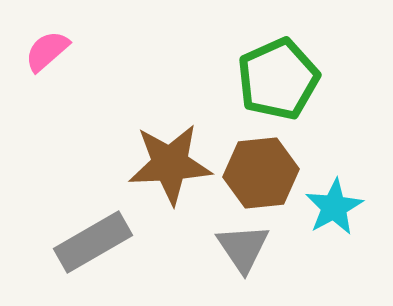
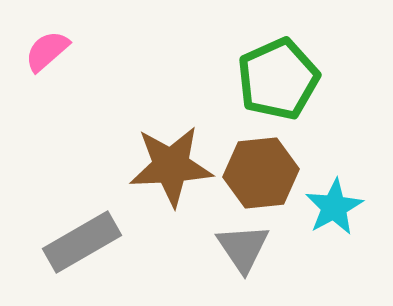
brown star: moved 1 px right, 2 px down
gray rectangle: moved 11 px left
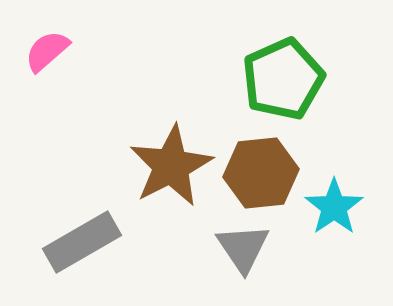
green pentagon: moved 5 px right
brown star: rotated 24 degrees counterclockwise
cyan star: rotated 6 degrees counterclockwise
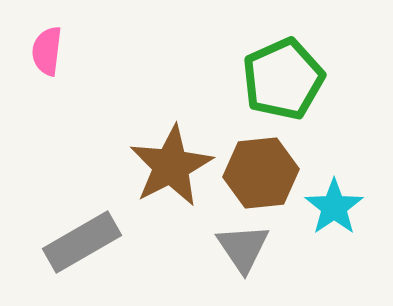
pink semicircle: rotated 42 degrees counterclockwise
